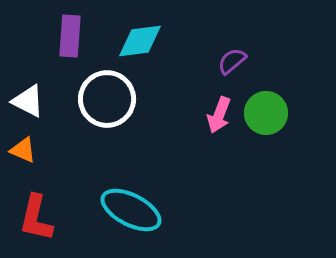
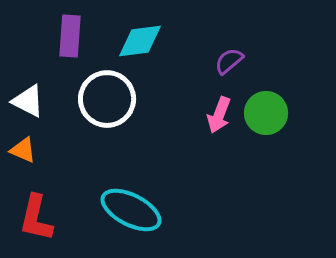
purple semicircle: moved 3 px left
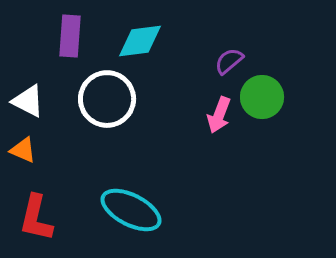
green circle: moved 4 px left, 16 px up
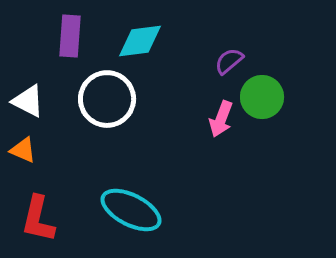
pink arrow: moved 2 px right, 4 px down
red L-shape: moved 2 px right, 1 px down
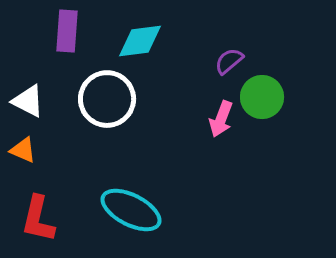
purple rectangle: moved 3 px left, 5 px up
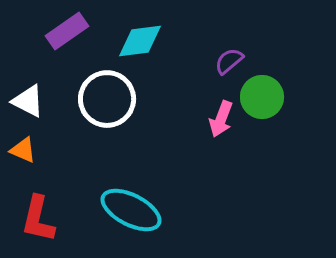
purple rectangle: rotated 51 degrees clockwise
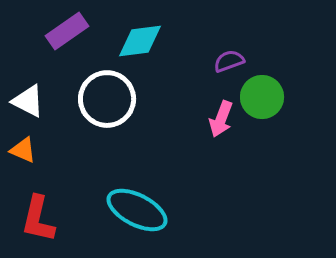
purple semicircle: rotated 20 degrees clockwise
cyan ellipse: moved 6 px right
